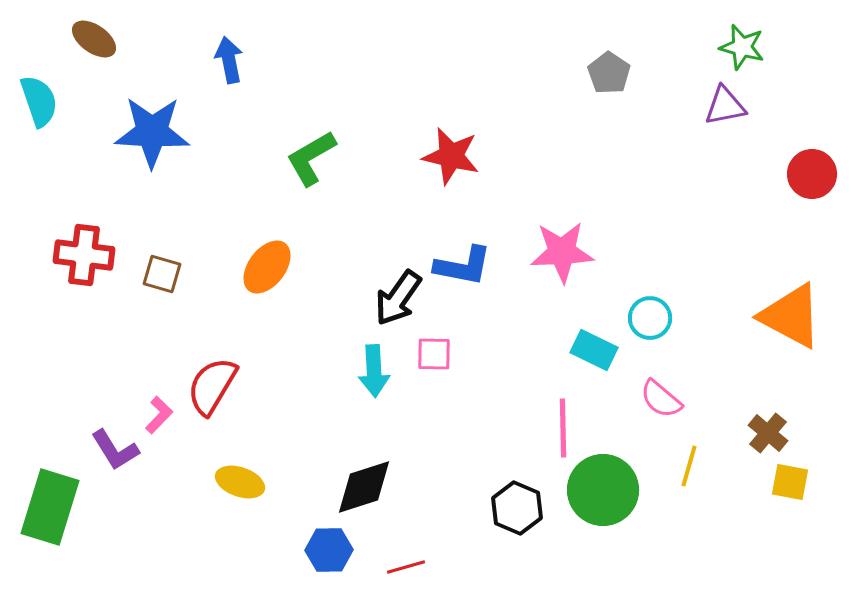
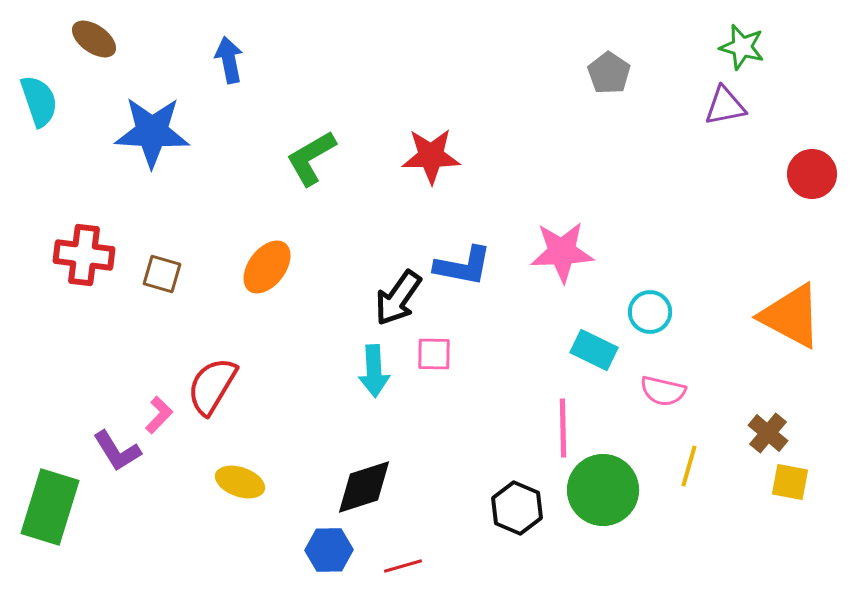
red star: moved 20 px left; rotated 14 degrees counterclockwise
cyan circle: moved 6 px up
pink semicircle: moved 2 px right, 8 px up; rotated 27 degrees counterclockwise
purple L-shape: moved 2 px right, 1 px down
red line: moved 3 px left, 1 px up
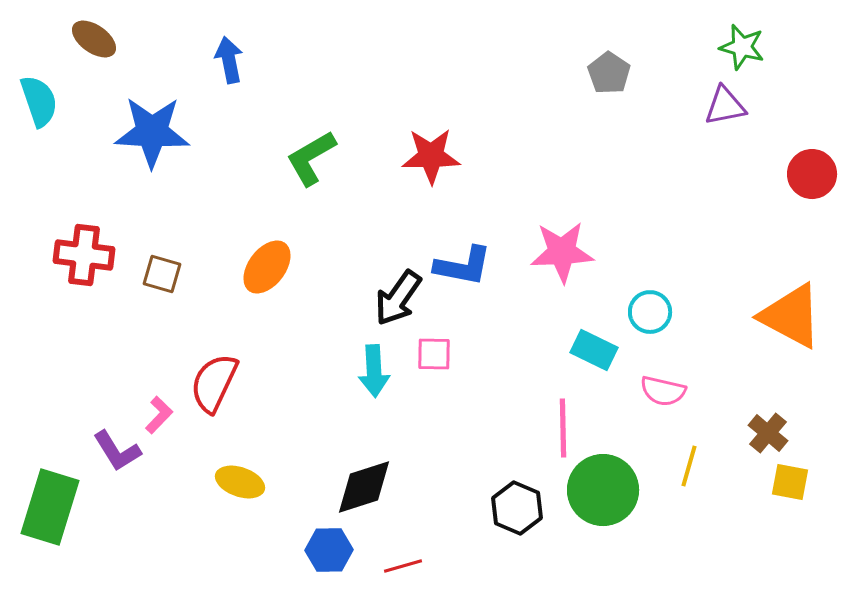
red semicircle: moved 2 px right, 3 px up; rotated 6 degrees counterclockwise
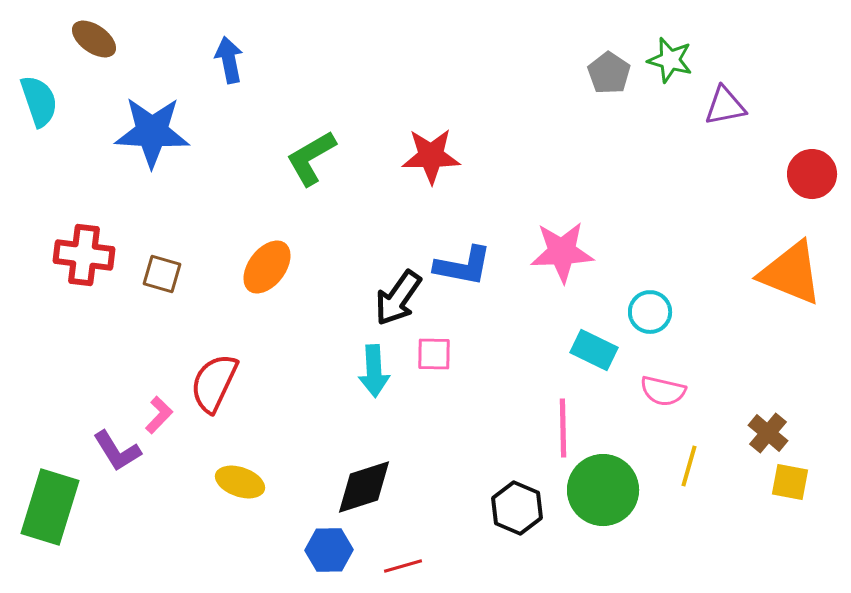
green star: moved 72 px left, 13 px down
orange triangle: moved 43 px up; rotated 6 degrees counterclockwise
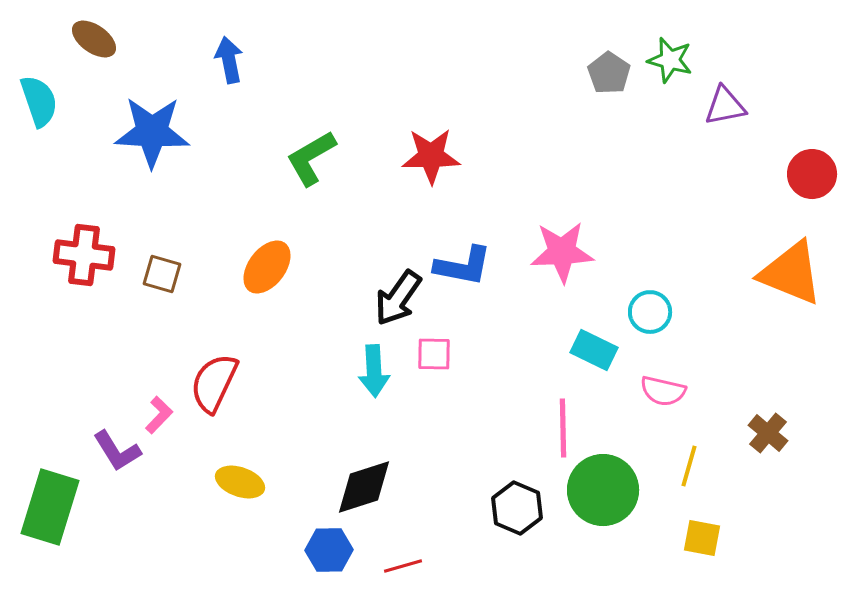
yellow square: moved 88 px left, 56 px down
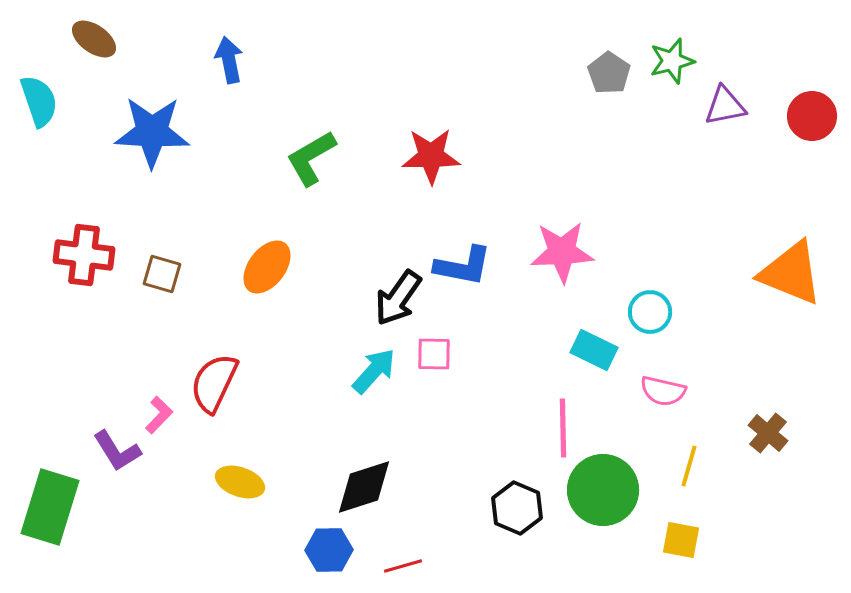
green star: moved 2 px right, 1 px down; rotated 30 degrees counterclockwise
red circle: moved 58 px up
cyan arrow: rotated 135 degrees counterclockwise
yellow square: moved 21 px left, 2 px down
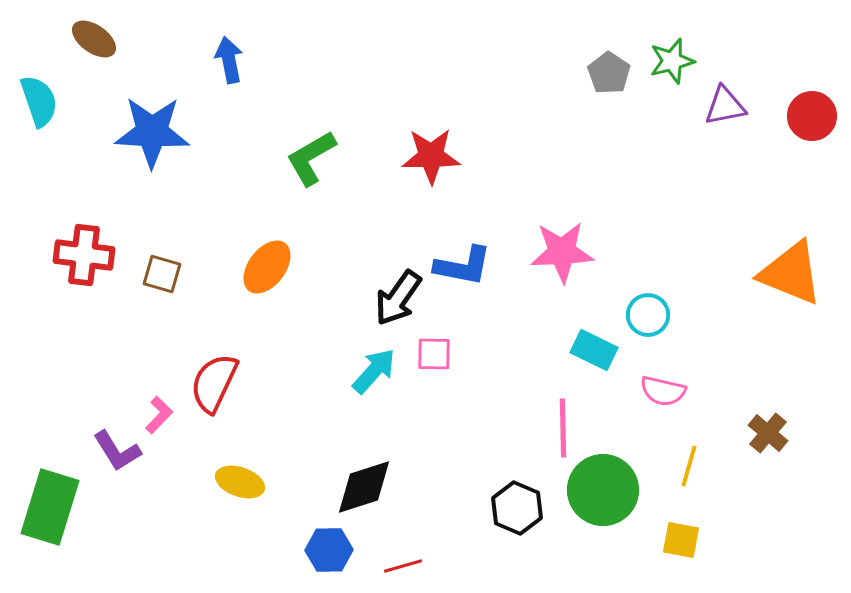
cyan circle: moved 2 px left, 3 px down
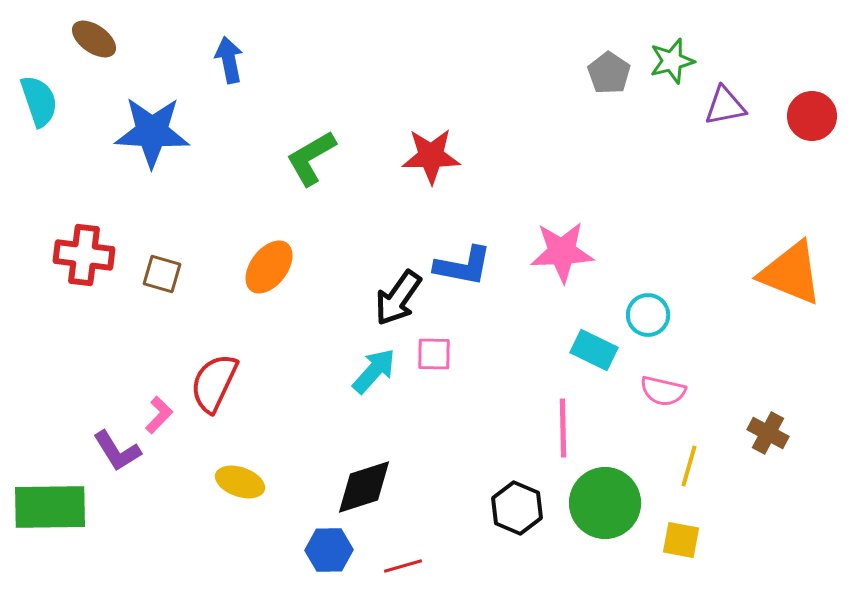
orange ellipse: moved 2 px right
brown cross: rotated 12 degrees counterclockwise
green circle: moved 2 px right, 13 px down
green rectangle: rotated 72 degrees clockwise
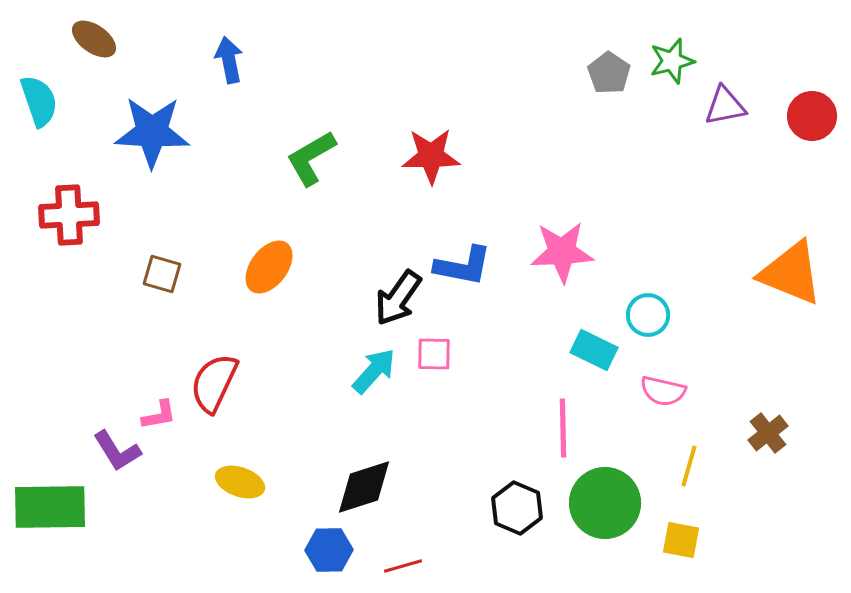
red cross: moved 15 px left, 40 px up; rotated 10 degrees counterclockwise
pink L-shape: rotated 36 degrees clockwise
brown cross: rotated 24 degrees clockwise
